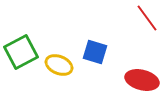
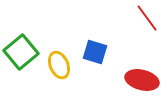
green square: rotated 12 degrees counterclockwise
yellow ellipse: rotated 44 degrees clockwise
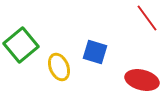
green square: moved 7 px up
yellow ellipse: moved 2 px down
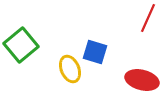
red line: moved 1 px right; rotated 60 degrees clockwise
yellow ellipse: moved 11 px right, 2 px down
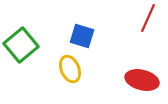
blue square: moved 13 px left, 16 px up
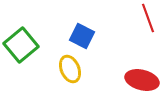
red line: rotated 44 degrees counterclockwise
blue square: rotated 10 degrees clockwise
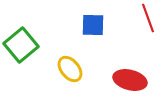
blue square: moved 11 px right, 11 px up; rotated 25 degrees counterclockwise
yellow ellipse: rotated 16 degrees counterclockwise
red ellipse: moved 12 px left
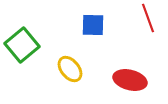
green square: moved 1 px right
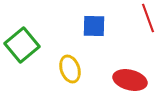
blue square: moved 1 px right, 1 px down
yellow ellipse: rotated 20 degrees clockwise
